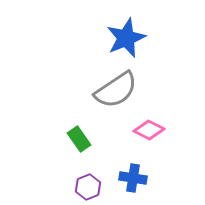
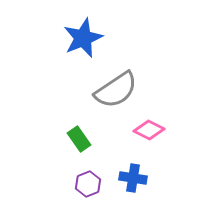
blue star: moved 43 px left
purple hexagon: moved 3 px up
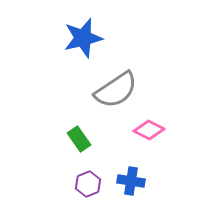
blue star: rotated 9 degrees clockwise
blue cross: moved 2 px left, 3 px down
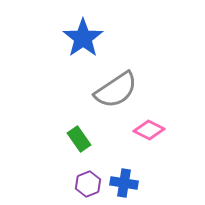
blue star: rotated 21 degrees counterclockwise
blue cross: moved 7 px left, 2 px down
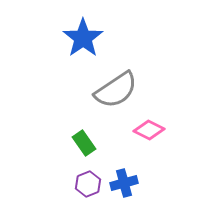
green rectangle: moved 5 px right, 4 px down
blue cross: rotated 24 degrees counterclockwise
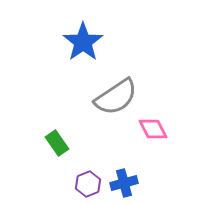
blue star: moved 4 px down
gray semicircle: moved 7 px down
pink diamond: moved 4 px right, 1 px up; rotated 36 degrees clockwise
green rectangle: moved 27 px left
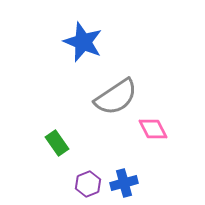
blue star: rotated 15 degrees counterclockwise
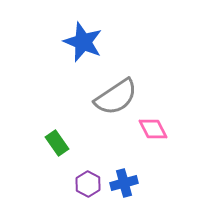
purple hexagon: rotated 10 degrees counterclockwise
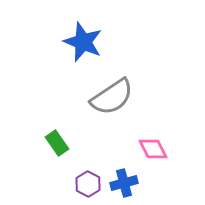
gray semicircle: moved 4 px left
pink diamond: moved 20 px down
